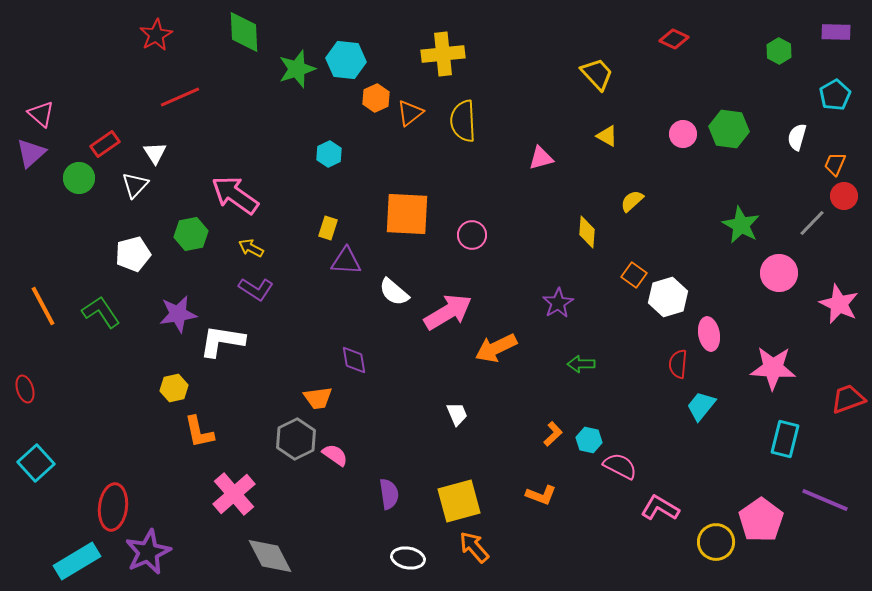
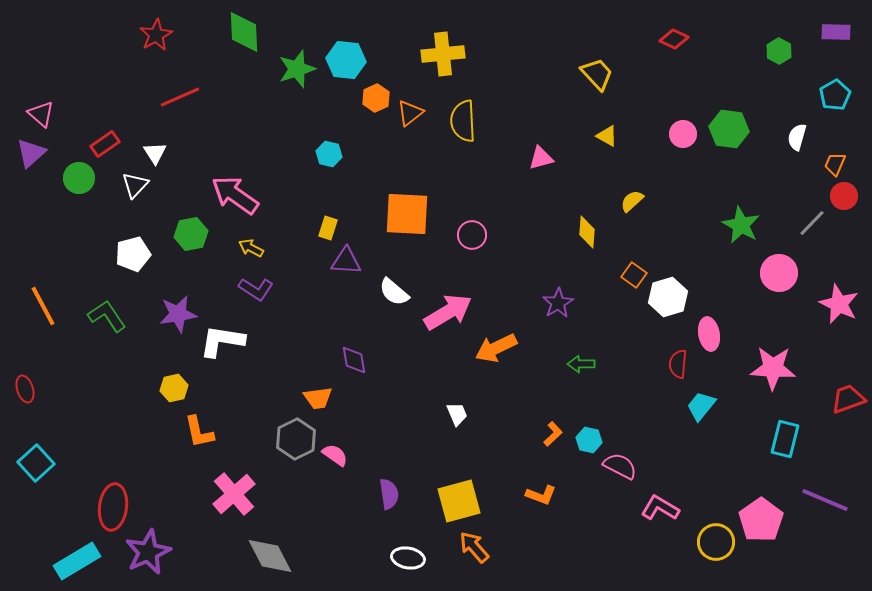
cyan hexagon at (329, 154): rotated 20 degrees counterclockwise
green L-shape at (101, 312): moved 6 px right, 4 px down
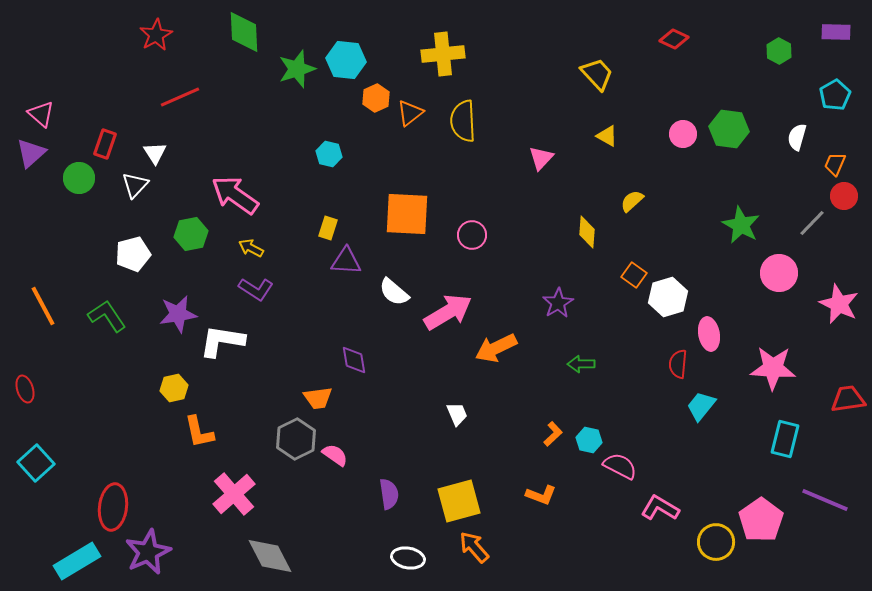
red rectangle at (105, 144): rotated 36 degrees counterclockwise
pink triangle at (541, 158): rotated 32 degrees counterclockwise
red trapezoid at (848, 399): rotated 12 degrees clockwise
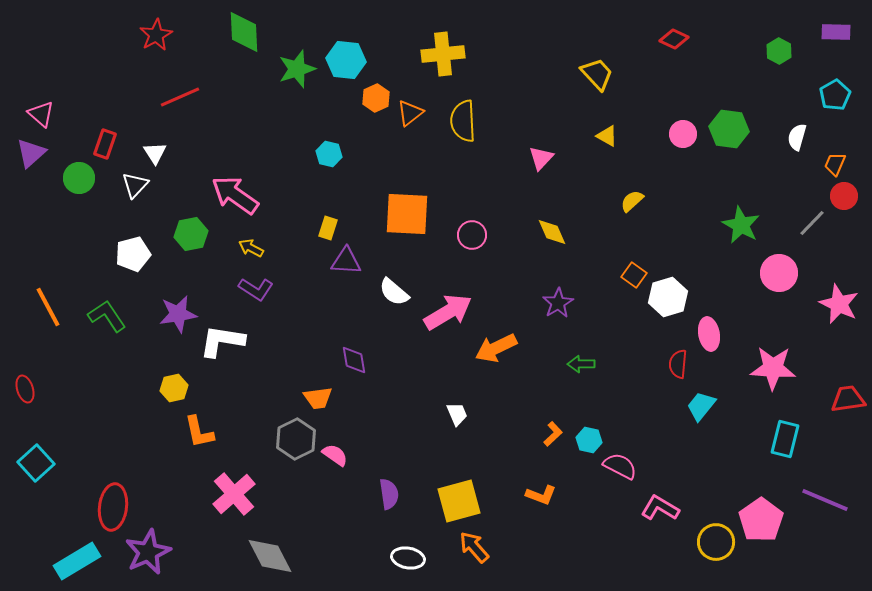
yellow diamond at (587, 232): moved 35 px left; rotated 28 degrees counterclockwise
orange line at (43, 306): moved 5 px right, 1 px down
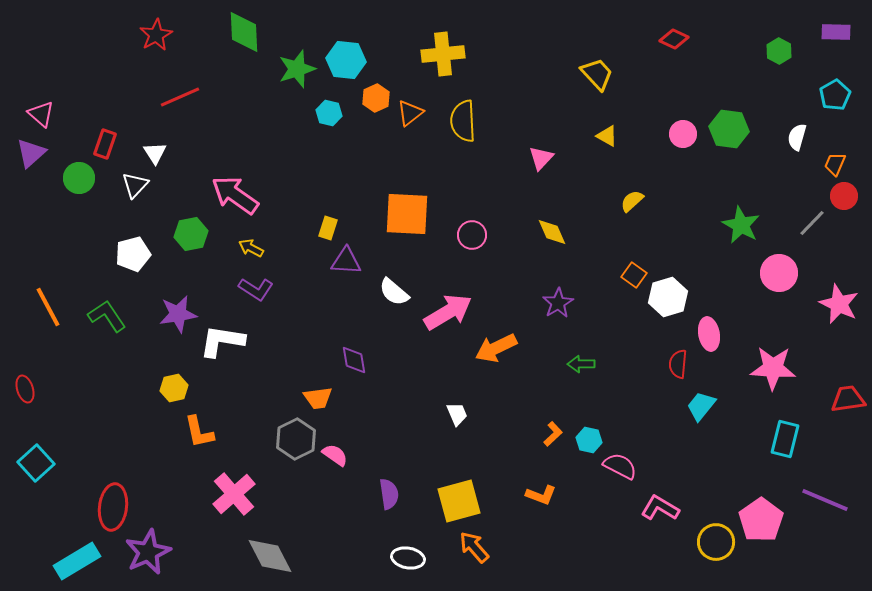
cyan hexagon at (329, 154): moved 41 px up
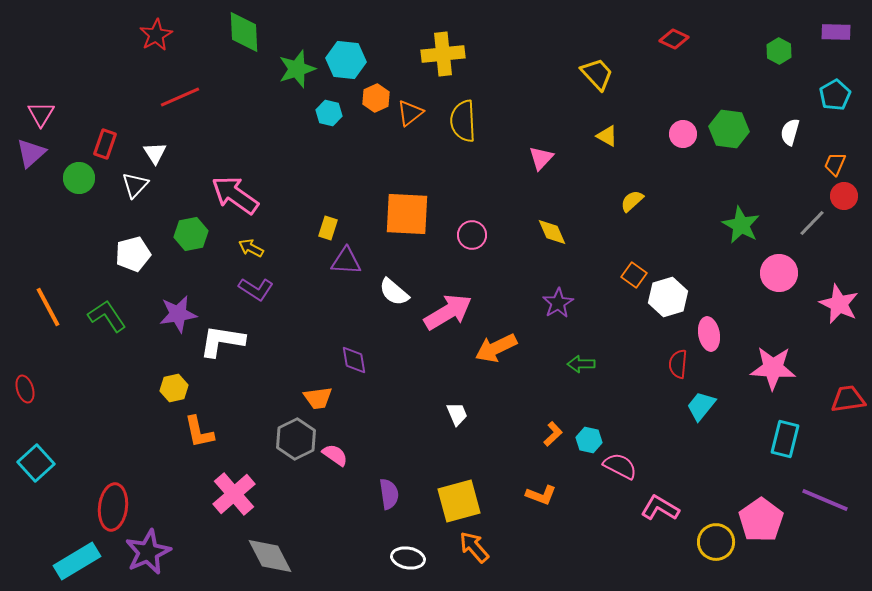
pink triangle at (41, 114): rotated 20 degrees clockwise
white semicircle at (797, 137): moved 7 px left, 5 px up
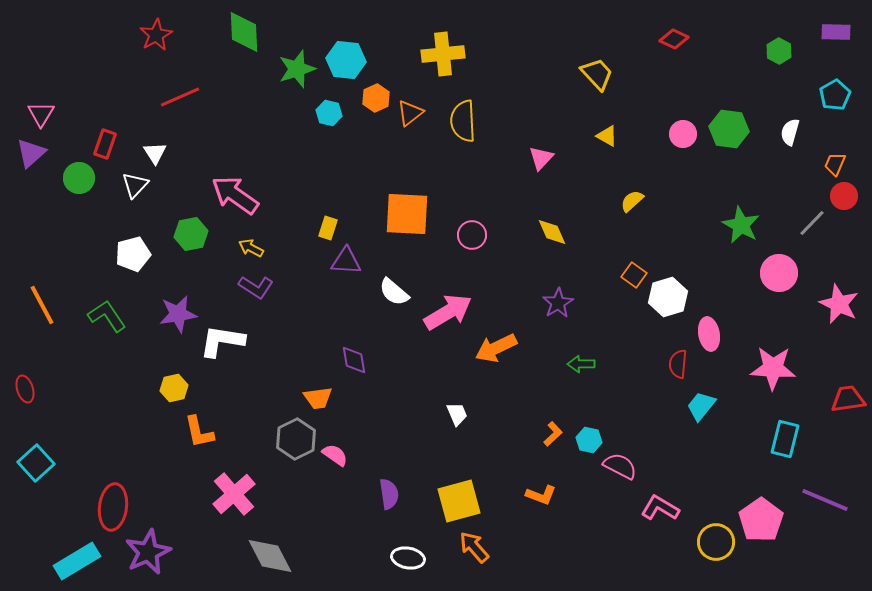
purple L-shape at (256, 289): moved 2 px up
orange line at (48, 307): moved 6 px left, 2 px up
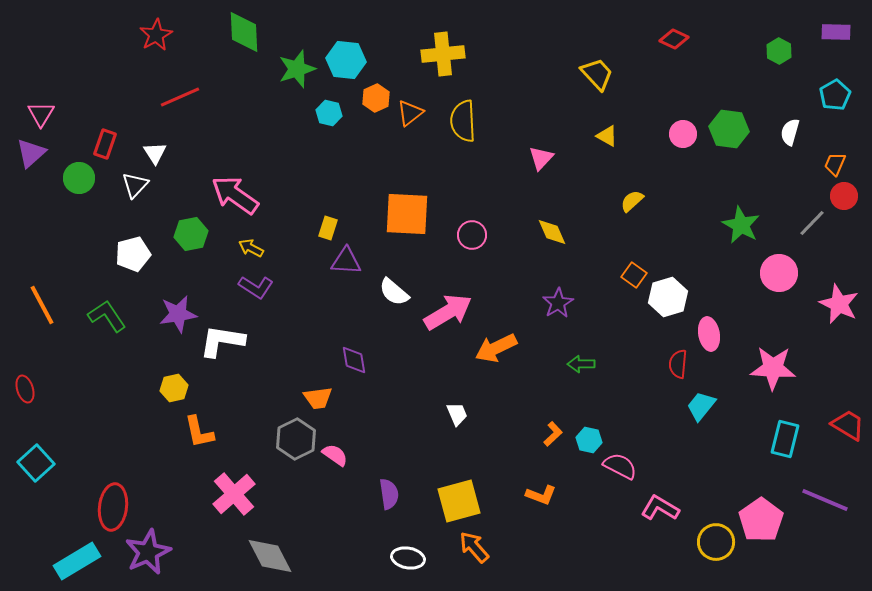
red trapezoid at (848, 399): moved 26 px down; rotated 39 degrees clockwise
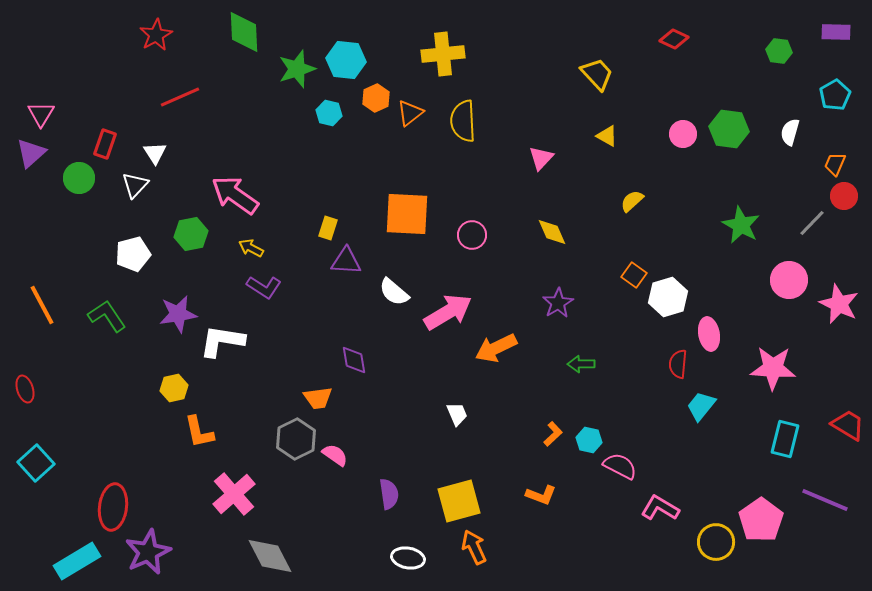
green hexagon at (779, 51): rotated 20 degrees counterclockwise
pink circle at (779, 273): moved 10 px right, 7 px down
purple L-shape at (256, 287): moved 8 px right
orange arrow at (474, 547): rotated 16 degrees clockwise
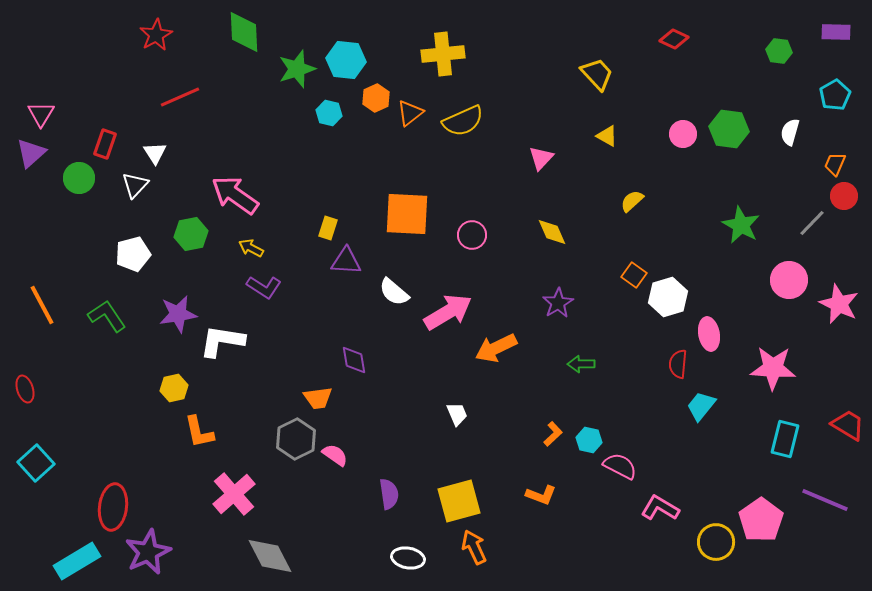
yellow semicircle at (463, 121): rotated 111 degrees counterclockwise
